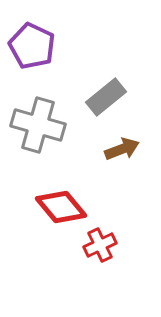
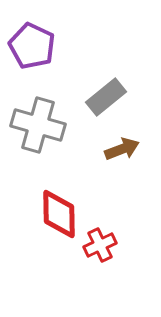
red diamond: moved 2 px left, 7 px down; rotated 39 degrees clockwise
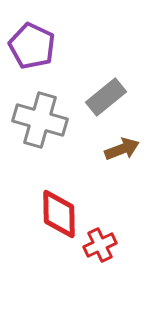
gray cross: moved 2 px right, 5 px up
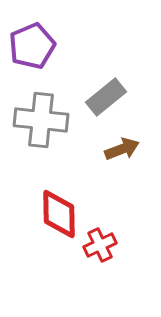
purple pentagon: rotated 24 degrees clockwise
gray cross: moved 1 px right; rotated 10 degrees counterclockwise
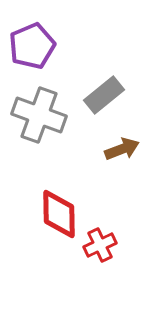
gray rectangle: moved 2 px left, 2 px up
gray cross: moved 2 px left, 5 px up; rotated 14 degrees clockwise
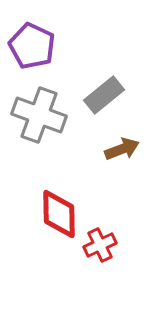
purple pentagon: rotated 24 degrees counterclockwise
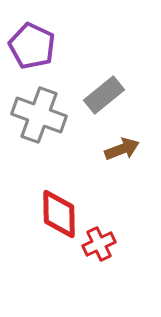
red cross: moved 1 px left, 1 px up
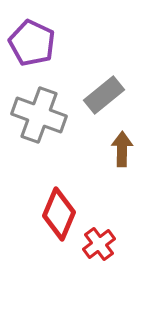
purple pentagon: moved 3 px up
brown arrow: rotated 68 degrees counterclockwise
red diamond: rotated 24 degrees clockwise
red cross: rotated 12 degrees counterclockwise
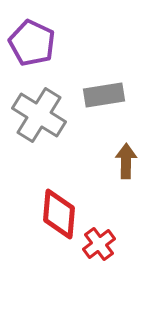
gray rectangle: rotated 30 degrees clockwise
gray cross: rotated 12 degrees clockwise
brown arrow: moved 4 px right, 12 px down
red diamond: rotated 18 degrees counterclockwise
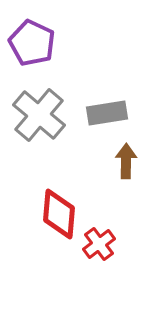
gray rectangle: moved 3 px right, 18 px down
gray cross: rotated 8 degrees clockwise
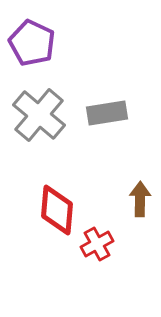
brown arrow: moved 14 px right, 38 px down
red diamond: moved 2 px left, 4 px up
red cross: moved 2 px left; rotated 8 degrees clockwise
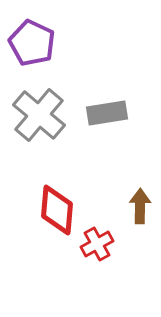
brown arrow: moved 7 px down
